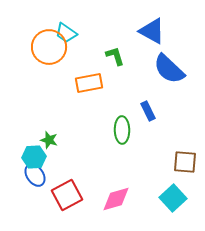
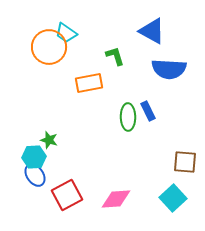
blue semicircle: rotated 40 degrees counterclockwise
green ellipse: moved 6 px right, 13 px up
pink diamond: rotated 12 degrees clockwise
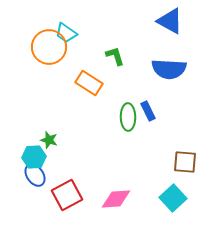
blue triangle: moved 18 px right, 10 px up
orange rectangle: rotated 44 degrees clockwise
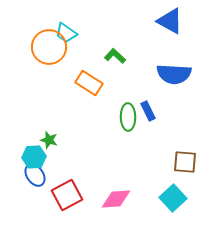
green L-shape: rotated 30 degrees counterclockwise
blue semicircle: moved 5 px right, 5 px down
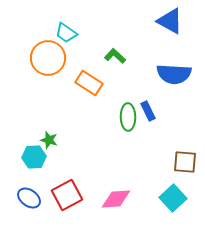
orange circle: moved 1 px left, 11 px down
blue ellipse: moved 6 px left, 23 px down; rotated 20 degrees counterclockwise
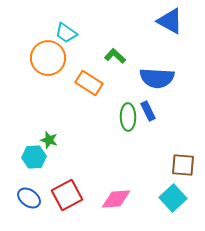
blue semicircle: moved 17 px left, 4 px down
brown square: moved 2 px left, 3 px down
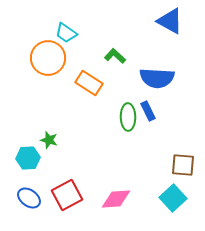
cyan hexagon: moved 6 px left, 1 px down
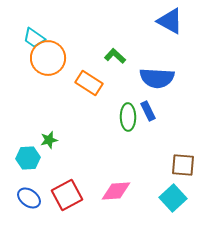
cyan trapezoid: moved 32 px left, 5 px down
green star: rotated 30 degrees counterclockwise
pink diamond: moved 8 px up
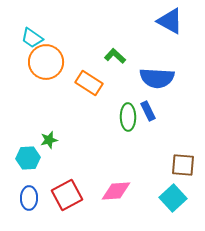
cyan trapezoid: moved 2 px left
orange circle: moved 2 px left, 4 px down
blue ellipse: rotated 55 degrees clockwise
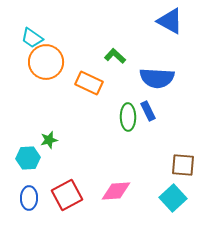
orange rectangle: rotated 8 degrees counterclockwise
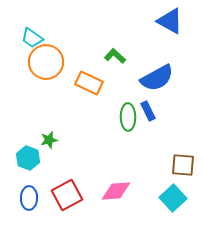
blue semicircle: rotated 32 degrees counterclockwise
cyan hexagon: rotated 25 degrees clockwise
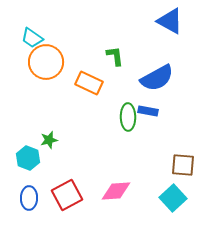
green L-shape: rotated 40 degrees clockwise
blue rectangle: rotated 54 degrees counterclockwise
